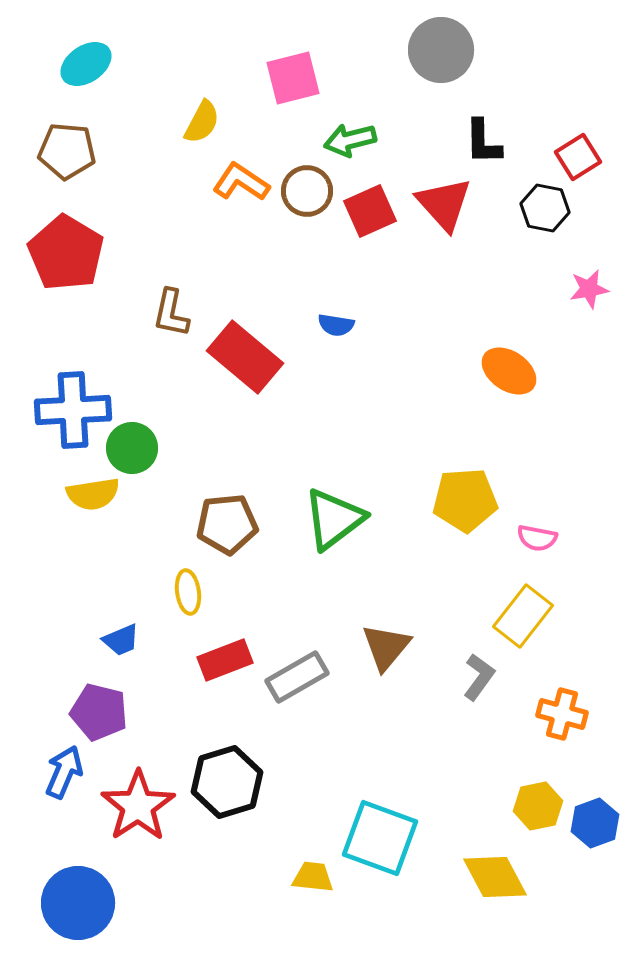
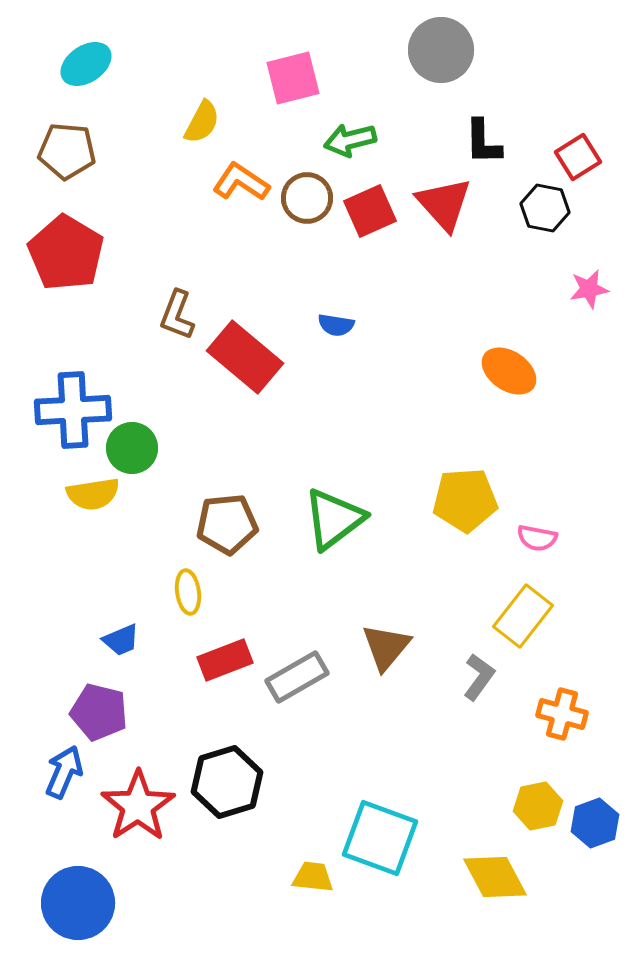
brown circle at (307, 191): moved 7 px down
brown L-shape at (171, 313): moved 6 px right, 2 px down; rotated 9 degrees clockwise
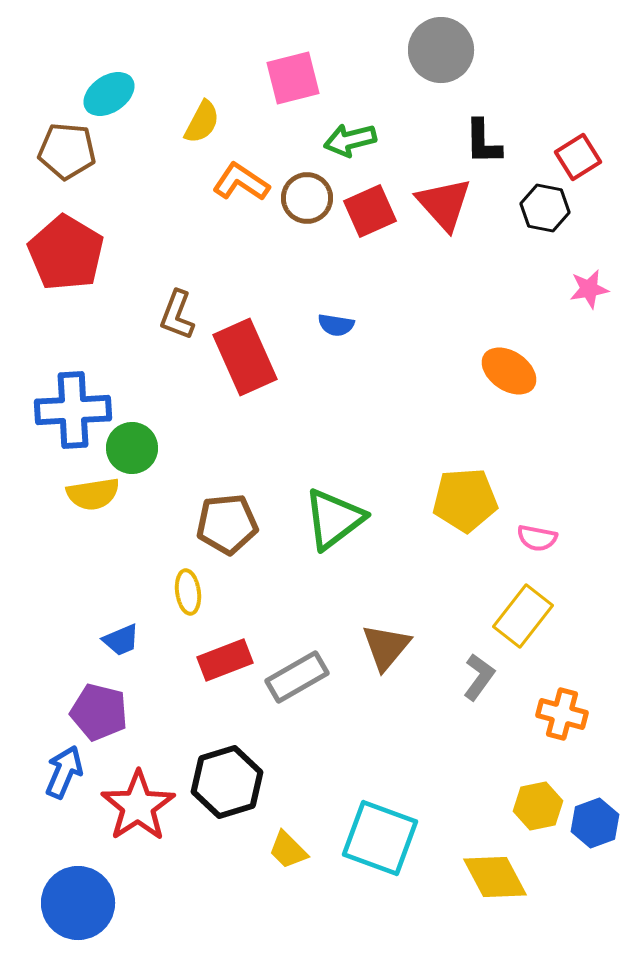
cyan ellipse at (86, 64): moved 23 px right, 30 px down
red rectangle at (245, 357): rotated 26 degrees clockwise
yellow trapezoid at (313, 877): moved 25 px left, 27 px up; rotated 141 degrees counterclockwise
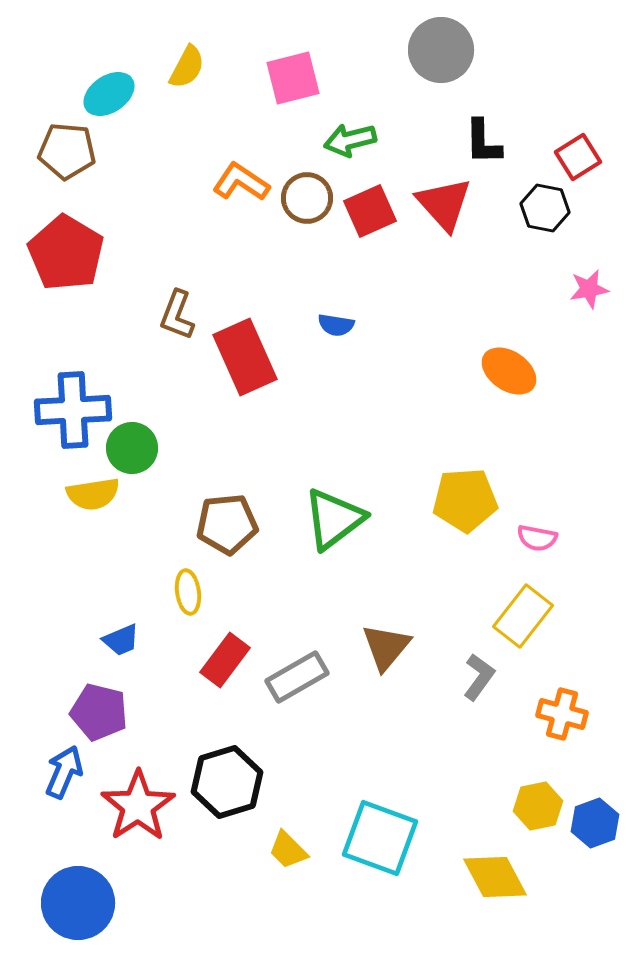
yellow semicircle at (202, 122): moved 15 px left, 55 px up
red rectangle at (225, 660): rotated 32 degrees counterclockwise
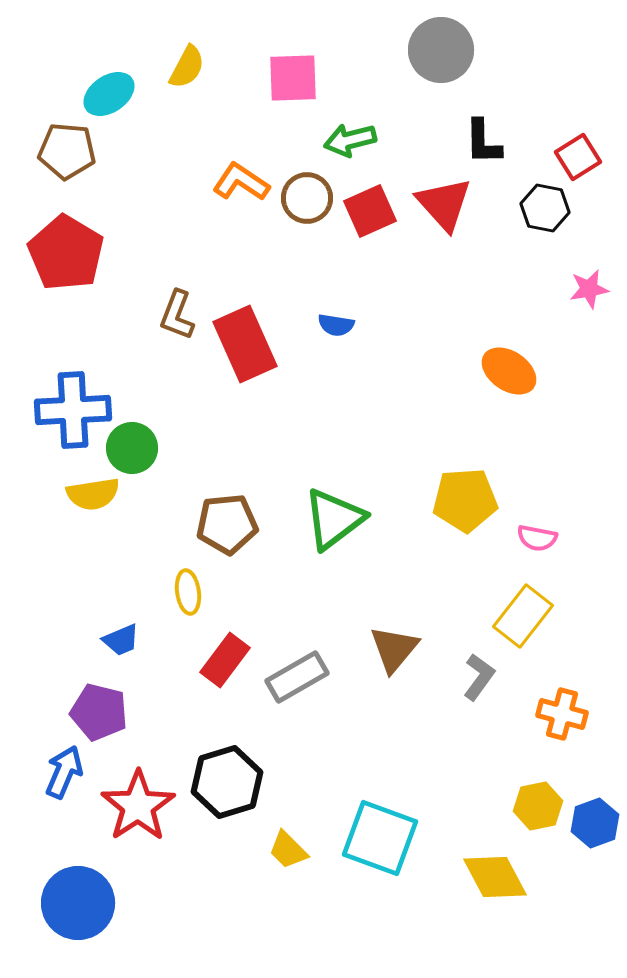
pink square at (293, 78): rotated 12 degrees clockwise
red rectangle at (245, 357): moved 13 px up
brown triangle at (386, 647): moved 8 px right, 2 px down
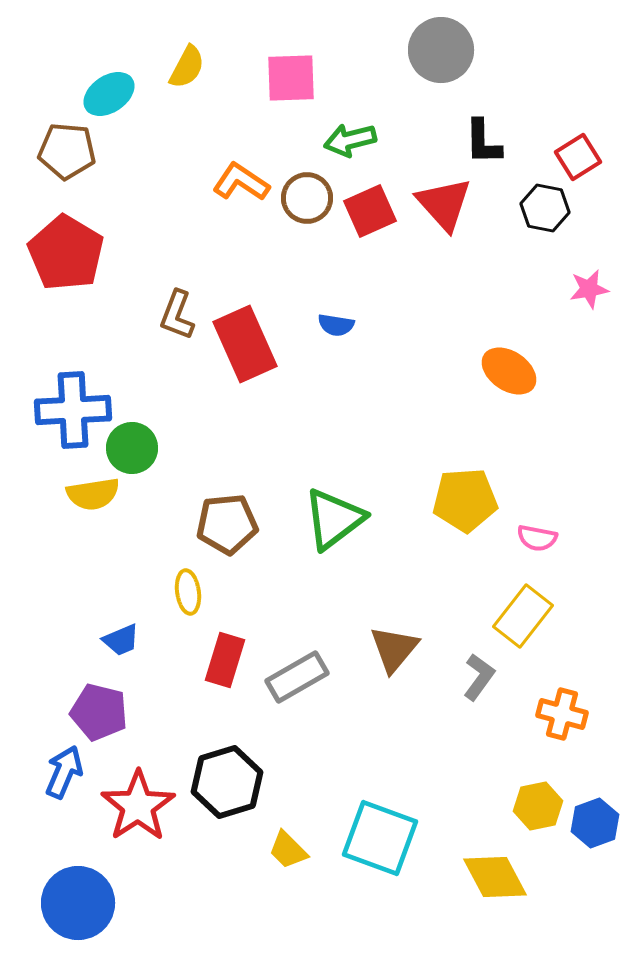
pink square at (293, 78): moved 2 px left
red rectangle at (225, 660): rotated 20 degrees counterclockwise
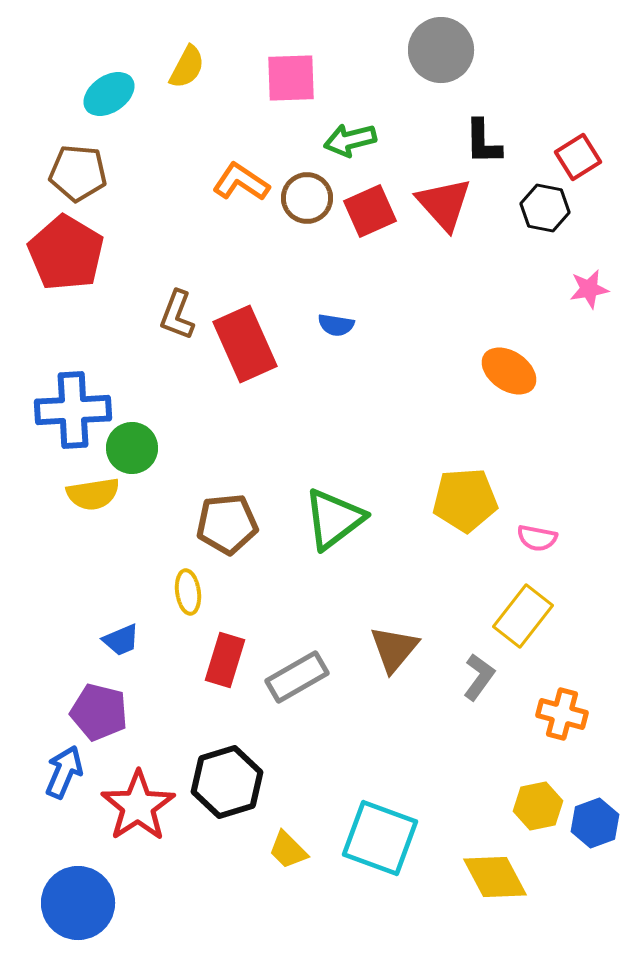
brown pentagon at (67, 151): moved 11 px right, 22 px down
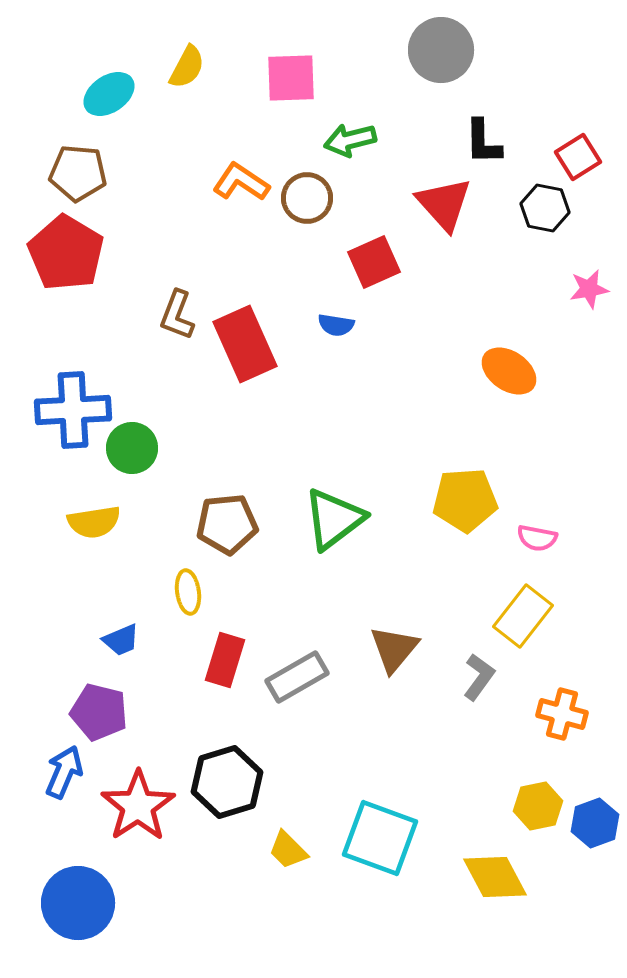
red square at (370, 211): moved 4 px right, 51 px down
yellow semicircle at (93, 494): moved 1 px right, 28 px down
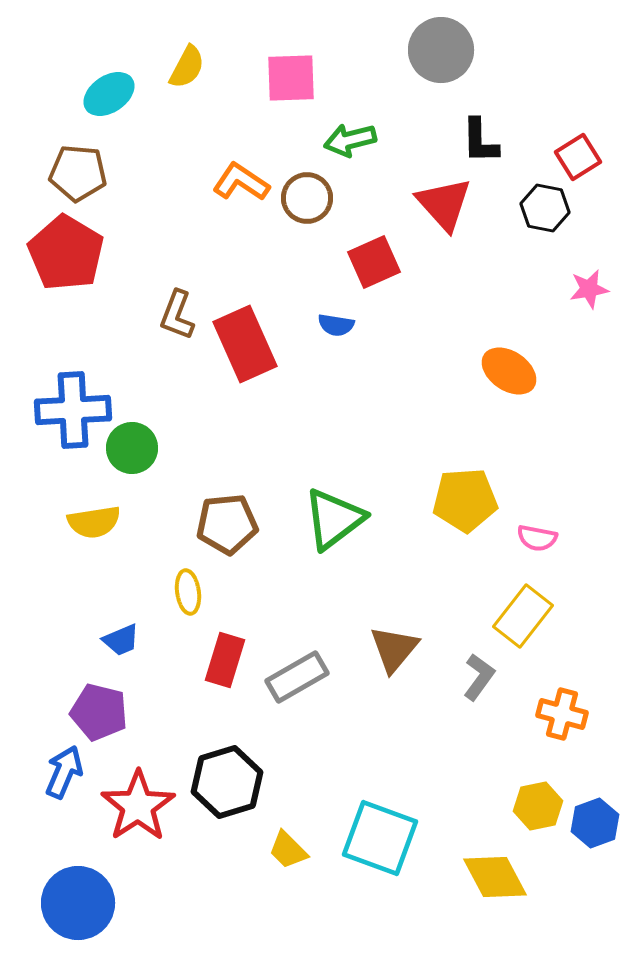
black L-shape at (483, 142): moved 3 px left, 1 px up
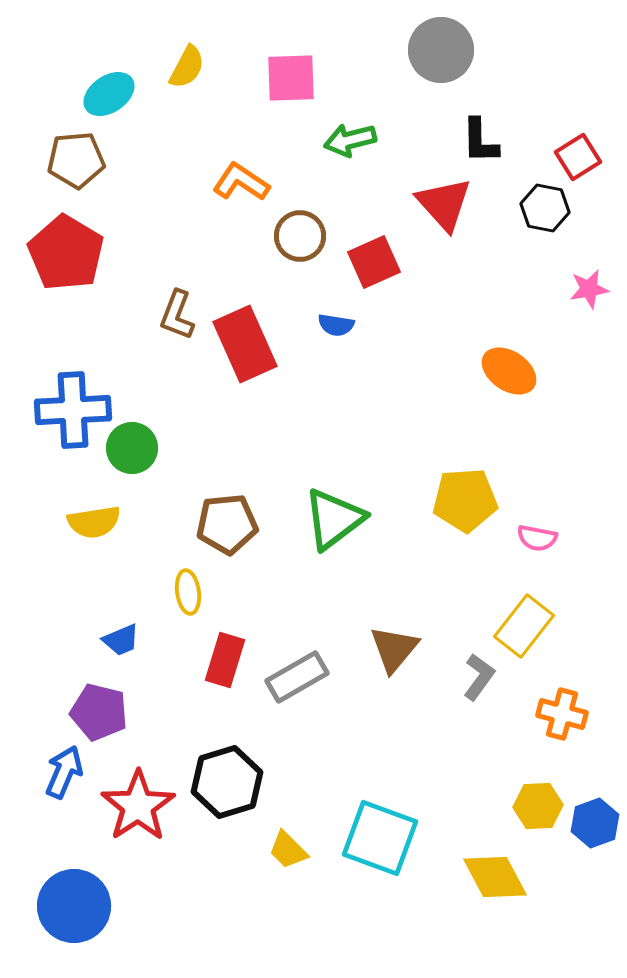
brown pentagon at (78, 173): moved 2 px left, 13 px up; rotated 10 degrees counterclockwise
brown circle at (307, 198): moved 7 px left, 38 px down
yellow rectangle at (523, 616): moved 1 px right, 10 px down
yellow hexagon at (538, 806): rotated 9 degrees clockwise
blue circle at (78, 903): moved 4 px left, 3 px down
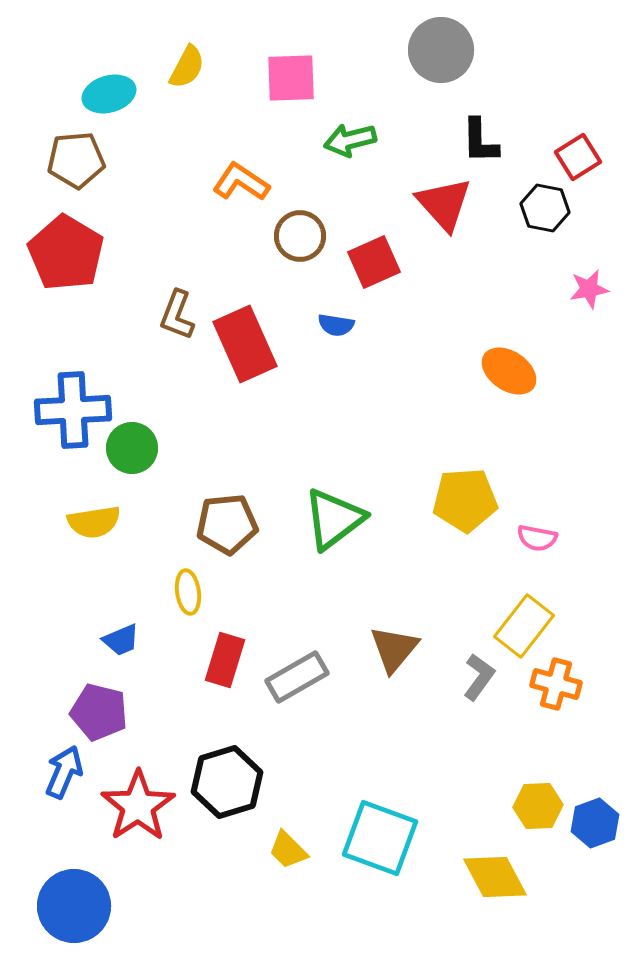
cyan ellipse at (109, 94): rotated 18 degrees clockwise
orange cross at (562, 714): moved 6 px left, 30 px up
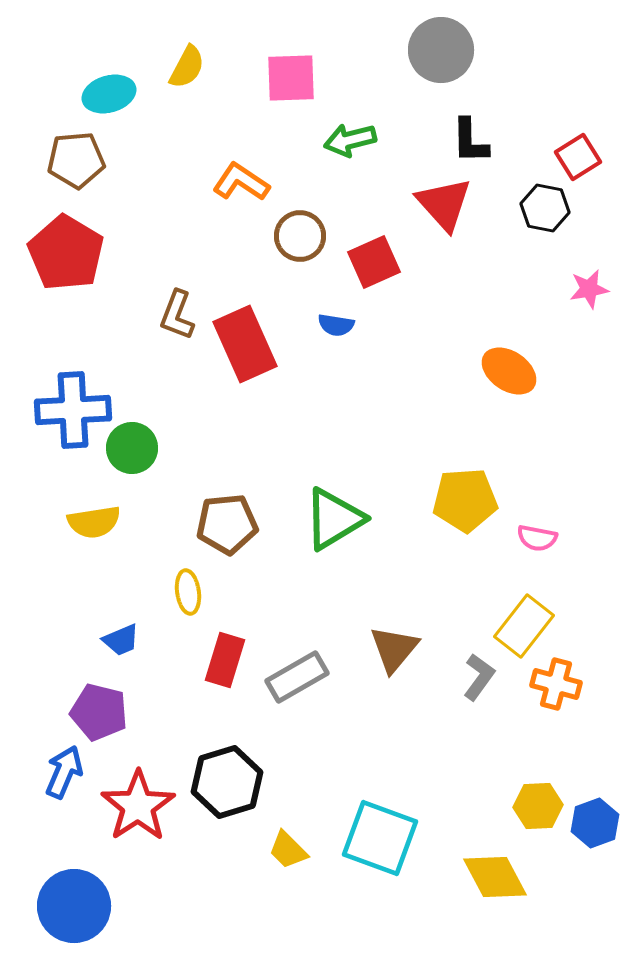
black L-shape at (480, 141): moved 10 px left
green triangle at (334, 519): rotated 6 degrees clockwise
